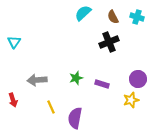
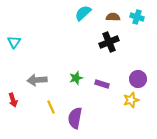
brown semicircle: rotated 120 degrees clockwise
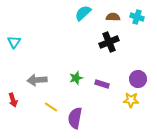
yellow star: rotated 21 degrees clockwise
yellow line: rotated 32 degrees counterclockwise
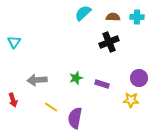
cyan cross: rotated 16 degrees counterclockwise
purple circle: moved 1 px right, 1 px up
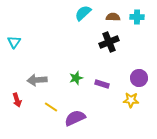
red arrow: moved 4 px right
purple semicircle: rotated 55 degrees clockwise
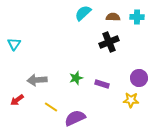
cyan triangle: moved 2 px down
red arrow: rotated 72 degrees clockwise
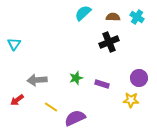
cyan cross: rotated 32 degrees clockwise
